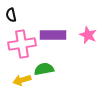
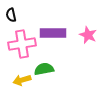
purple rectangle: moved 2 px up
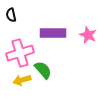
pink cross: moved 2 px left, 9 px down; rotated 8 degrees counterclockwise
green semicircle: moved 1 px left, 1 px down; rotated 60 degrees clockwise
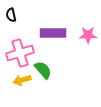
pink star: rotated 24 degrees counterclockwise
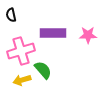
pink cross: moved 1 px right, 2 px up
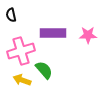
green semicircle: moved 1 px right
yellow arrow: rotated 36 degrees clockwise
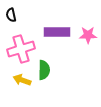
purple rectangle: moved 4 px right, 1 px up
pink cross: moved 2 px up
green semicircle: rotated 42 degrees clockwise
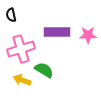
green semicircle: rotated 60 degrees counterclockwise
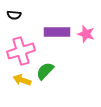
black semicircle: moved 3 px right; rotated 72 degrees counterclockwise
pink star: moved 2 px left, 1 px up; rotated 18 degrees clockwise
pink cross: moved 2 px down
green semicircle: moved 1 px right, 1 px down; rotated 78 degrees counterclockwise
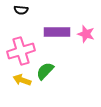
black semicircle: moved 7 px right, 5 px up
